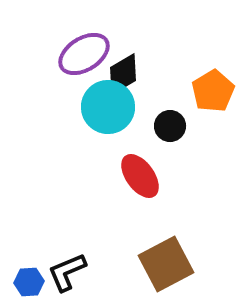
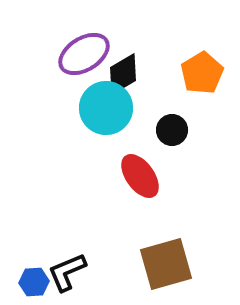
orange pentagon: moved 11 px left, 18 px up
cyan circle: moved 2 px left, 1 px down
black circle: moved 2 px right, 4 px down
brown square: rotated 12 degrees clockwise
blue hexagon: moved 5 px right
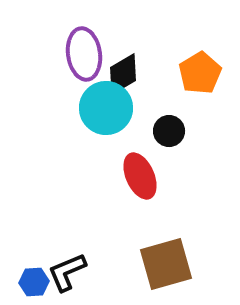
purple ellipse: rotated 66 degrees counterclockwise
orange pentagon: moved 2 px left
black circle: moved 3 px left, 1 px down
red ellipse: rotated 12 degrees clockwise
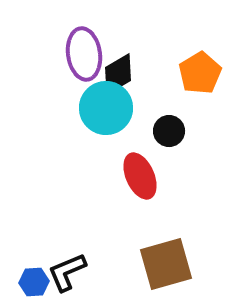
black diamond: moved 5 px left
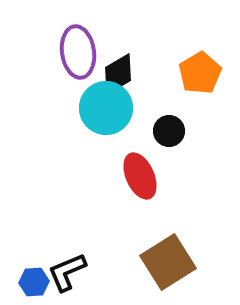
purple ellipse: moved 6 px left, 2 px up
brown square: moved 2 px right, 2 px up; rotated 16 degrees counterclockwise
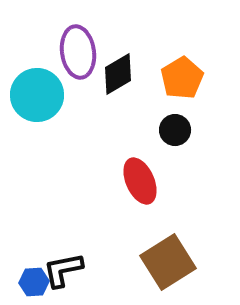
orange pentagon: moved 18 px left, 5 px down
cyan circle: moved 69 px left, 13 px up
black circle: moved 6 px right, 1 px up
red ellipse: moved 5 px down
black L-shape: moved 4 px left, 2 px up; rotated 12 degrees clockwise
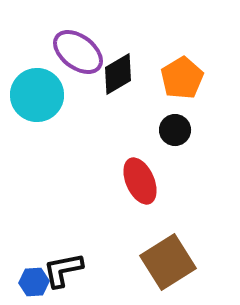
purple ellipse: rotated 45 degrees counterclockwise
